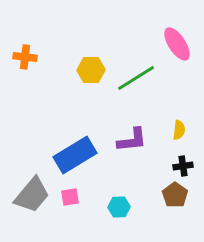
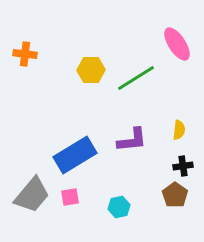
orange cross: moved 3 px up
cyan hexagon: rotated 10 degrees counterclockwise
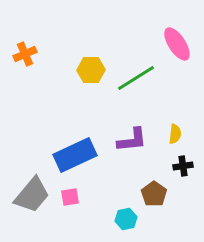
orange cross: rotated 30 degrees counterclockwise
yellow semicircle: moved 4 px left, 4 px down
blue rectangle: rotated 6 degrees clockwise
brown pentagon: moved 21 px left, 1 px up
cyan hexagon: moved 7 px right, 12 px down
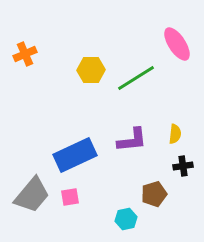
brown pentagon: rotated 20 degrees clockwise
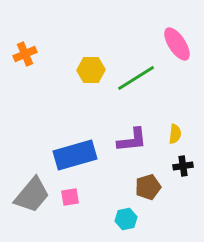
blue rectangle: rotated 9 degrees clockwise
brown pentagon: moved 6 px left, 7 px up
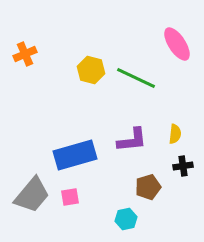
yellow hexagon: rotated 16 degrees clockwise
green line: rotated 57 degrees clockwise
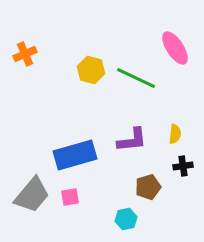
pink ellipse: moved 2 px left, 4 px down
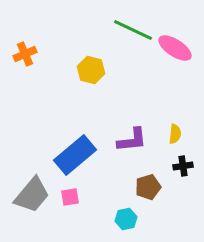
pink ellipse: rotated 24 degrees counterclockwise
green line: moved 3 px left, 48 px up
blue rectangle: rotated 24 degrees counterclockwise
